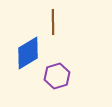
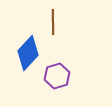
blue diamond: rotated 16 degrees counterclockwise
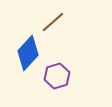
brown line: rotated 50 degrees clockwise
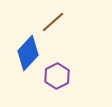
purple hexagon: rotated 10 degrees counterclockwise
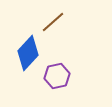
purple hexagon: rotated 15 degrees clockwise
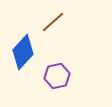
blue diamond: moved 5 px left, 1 px up
